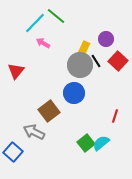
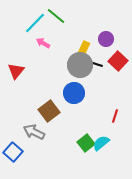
black line: moved 3 px down; rotated 40 degrees counterclockwise
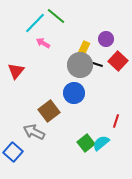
red line: moved 1 px right, 5 px down
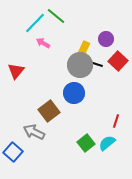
cyan semicircle: moved 6 px right
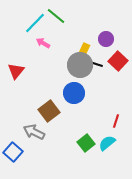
yellow rectangle: moved 2 px down
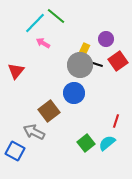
red square: rotated 12 degrees clockwise
blue square: moved 2 px right, 1 px up; rotated 12 degrees counterclockwise
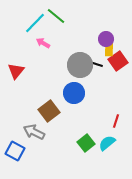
yellow rectangle: moved 25 px right, 1 px up; rotated 24 degrees counterclockwise
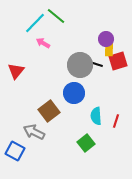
red square: rotated 18 degrees clockwise
cyan semicircle: moved 11 px left, 27 px up; rotated 54 degrees counterclockwise
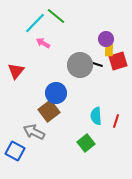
blue circle: moved 18 px left
